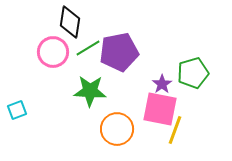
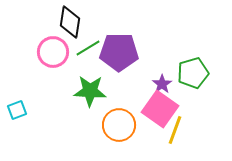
purple pentagon: rotated 12 degrees clockwise
pink square: rotated 24 degrees clockwise
orange circle: moved 2 px right, 4 px up
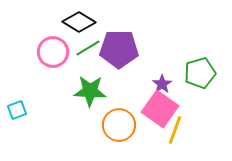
black diamond: moved 9 px right; rotated 68 degrees counterclockwise
purple pentagon: moved 3 px up
green pentagon: moved 7 px right
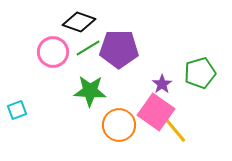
black diamond: rotated 12 degrees counterclockwise
pink square: moved 4 px left, 3 px down
yellow line: rotated 60 degrees counterclockwise
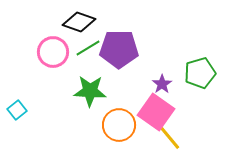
cyan square: rotated 18 degrees counterclockwise
yellow line: moved 6 px left, 7 px down
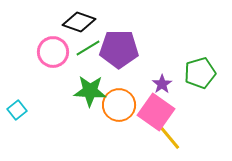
orange circle: moved 20 px up
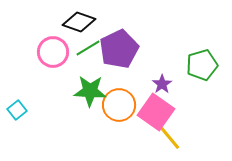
purple pentagon: rotated 27 degrees counterclockwise
green pentagon: moved 2 px right, 8 px up
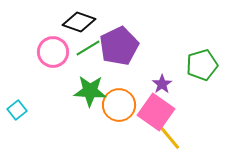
purple pentagon: moved 3 px up
